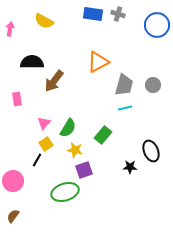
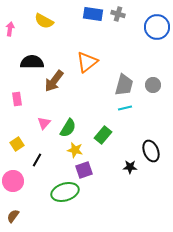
blue circle: moved 2 px down
orange triangle: moved 11 px left; rotated 10 degrees counterclockwise
yellow square: moved 29 px left
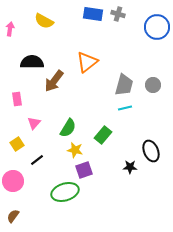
pink triangle: moved 10 px left
black line: rotated 24 degrees clockwise
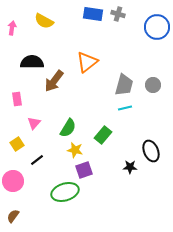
pink arrow: moved 2 px right, 1 px up
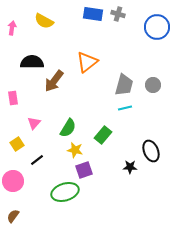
pink rectangle: moved 4 px left, 1 px up
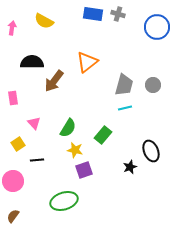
pink triangle: rotated 24 degrees counterclockwise
yellow square: moved 1 px right
black line: rotated 32 degrees clockwise
black star: rotated 24 degrees counterclockwise
green ellipse: moved 1 px left, 9 px down
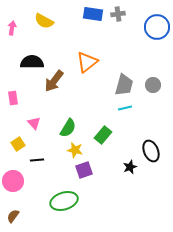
gray cross: rotated 24 degrees counterclockwise
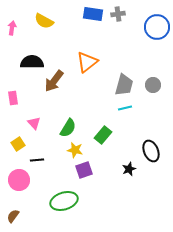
black star: moved 1 px left, 2 px down
pink circle: moved 6 px right, 1 px up
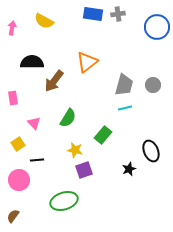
green semicircle: moved 10 px up
